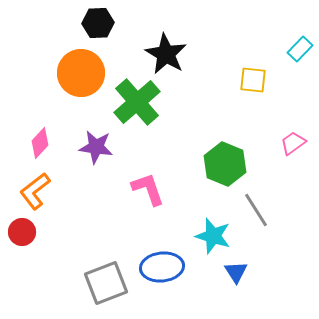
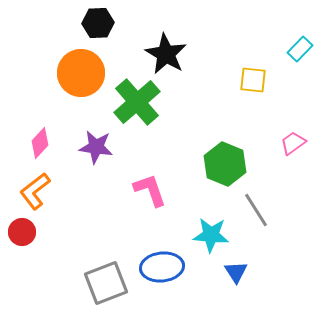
pink L-shape: moved 2 px right, 1 px down
cyan star: moved 2 px left, 1 px up; rotated 12 degrees counterclockwise
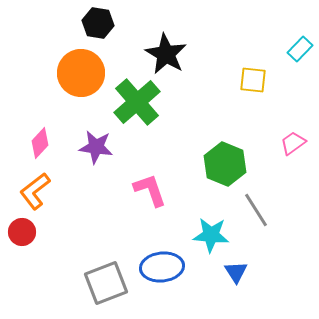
black hexagon: rotated 12 degrees clockwise
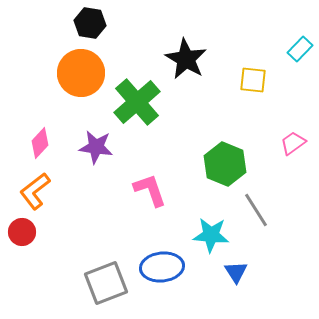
black hexagon: moved 8 px left
black star: moved 20 px right, 5 px down
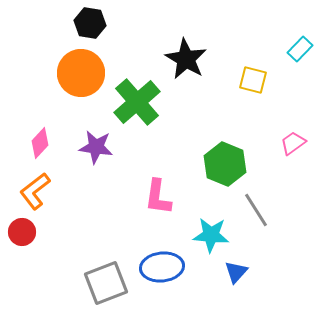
yellow square: rotated 8 degrees clockwise
pink L-shape: moved 8 px right, 7 px down; rotated 153 degrees counterclockwise
blue triangle: rotated 15 degrees clockwise
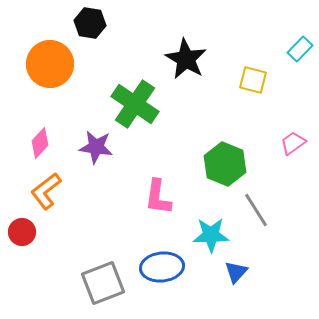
orange circle: moved 31 px left, 9 px up
green cross: moved 2 px left, 2 px down; rotated 15 degrees counterclockwise
orange L-shape: moved 11 px right
cyan star: rotated 6 degrees counterclockwise
gray square: moved 3 px left
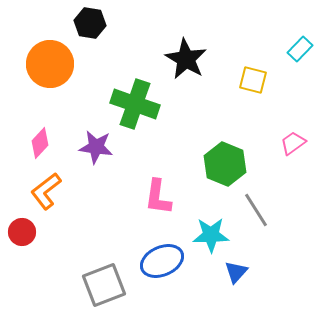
green cross: rotated 15 degrees counterclockwise
blue ellipse: moved 6 px up; rotated 18 degrees counterclockwise
gray square: moved 1 px right, 2 px down
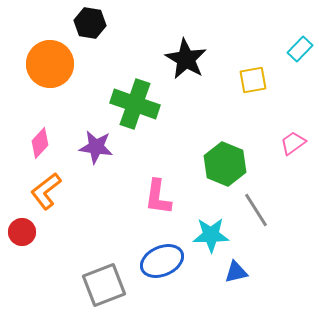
yellow square: rotated 24 degrees counterclockwise
blue triangle: rotated 35 degrees clockwise
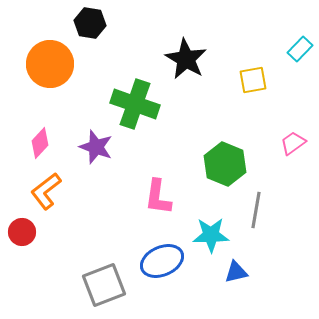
purple star: rotated 12 degrees clockwise
gray line: rotated 42 degrees clockwise
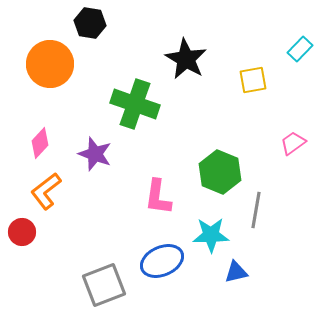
purple star: moved 1 px left, 7 px down
green hexagon: moved 5 px left, 8 px down
